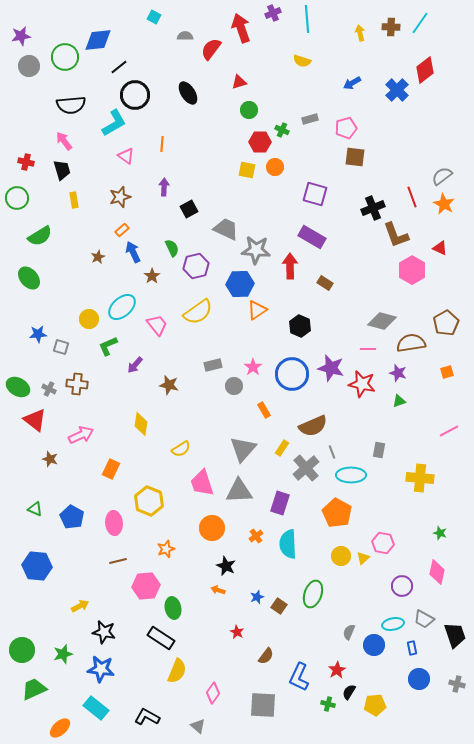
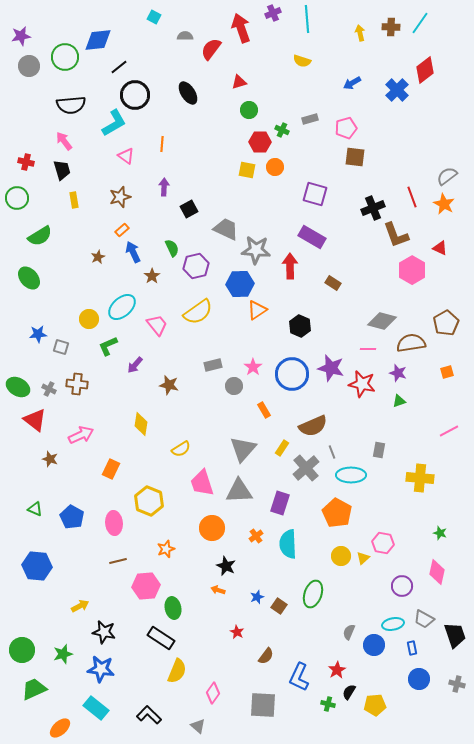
gray semicircle at (442, 176): moved 5 px right
brown rectangle at (325, 283): moved 8 px right
black L-shape at (147, 717): moved 2 px right, 2 px up; rotated 15 degrees clockwise
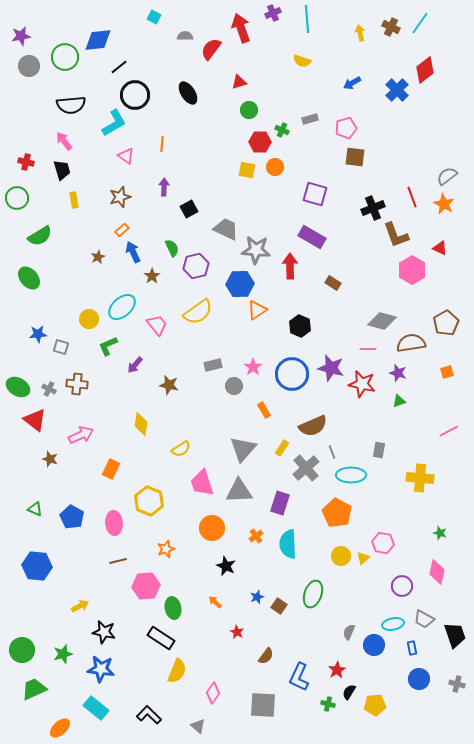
brown cross at (391, 27): rotated 24 degrees clockwise
orange arrow at (218, 590): moved 3 px left, 12 px down; rotated 24 degrees clockwise
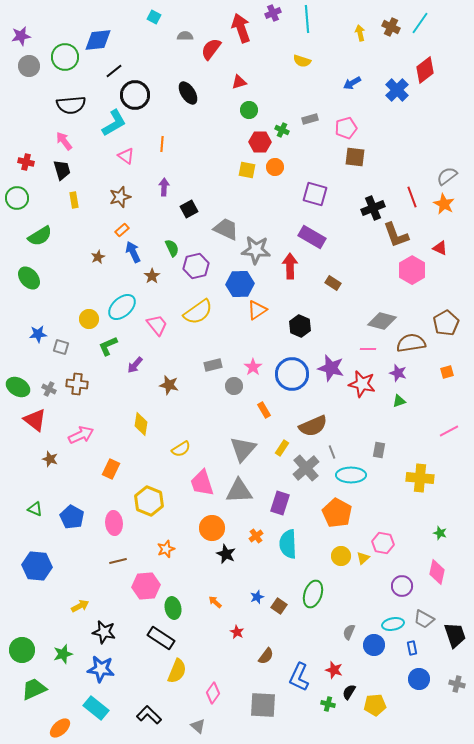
black line at (119, 67): moved 5 px left, 4 px down
black star at (226, 566): moved 12 px up
red star at (337, 670): moved 3 px left; rotated 24 degrees counterclockwise
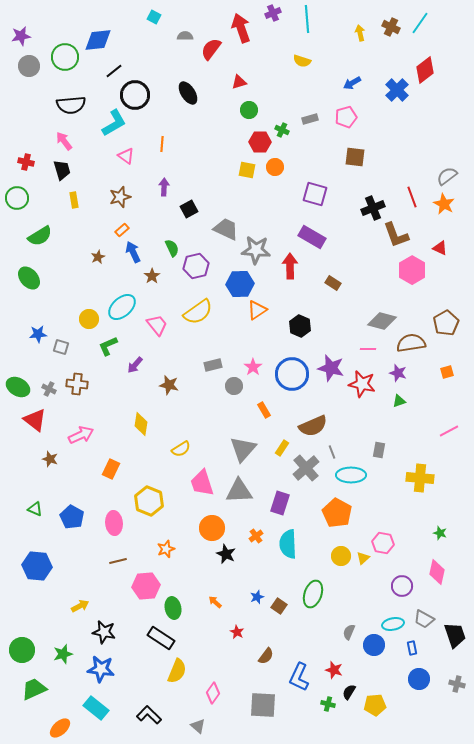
pink pentagon at (346, 128): moved 11 px up
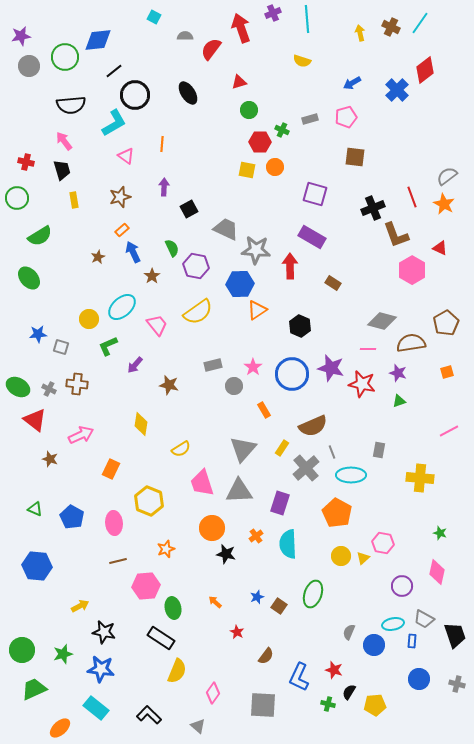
purple hexagon at (196, 266): rotated 25 degrees clockwise
black star at (226, 554): rotated 12 degrees counterclockwise
blue rectangle at (412, 648): moved 7 px up; rotated 16 degrees clockwise
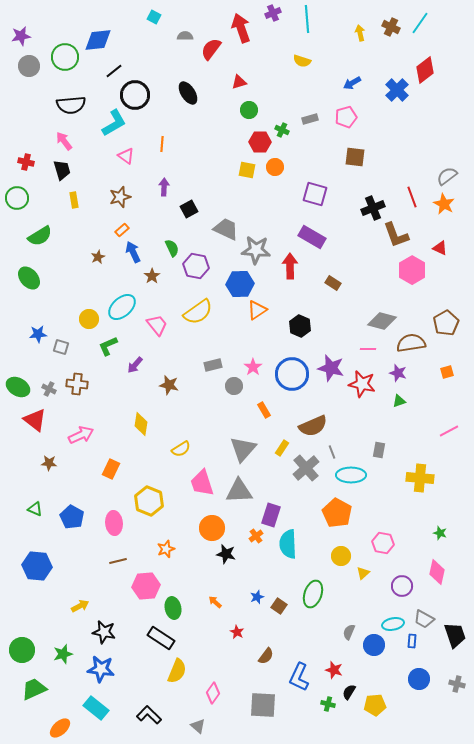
brown star at (50, 459): moved 1 px left, 4 px down; rotated 14 degrees counterclockwise
purple rectangle at (280, 503): moved 9 px left, 12 px down
yellow triangle at (363, 558): moved 15 px down
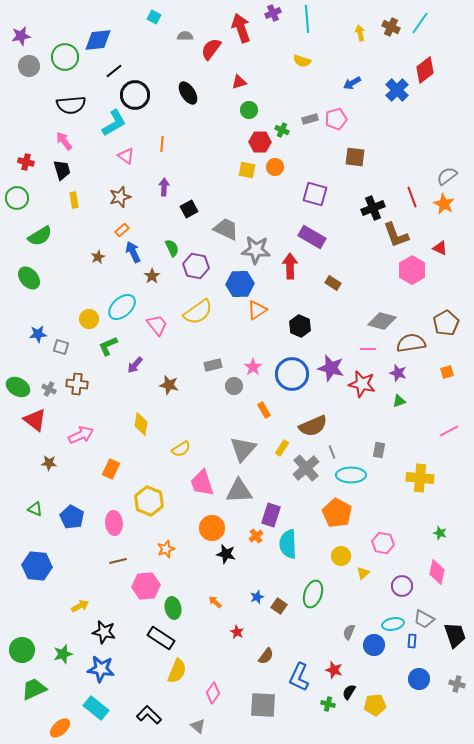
pink pentagon at (346, 117): moved 10 px left, 2 px down
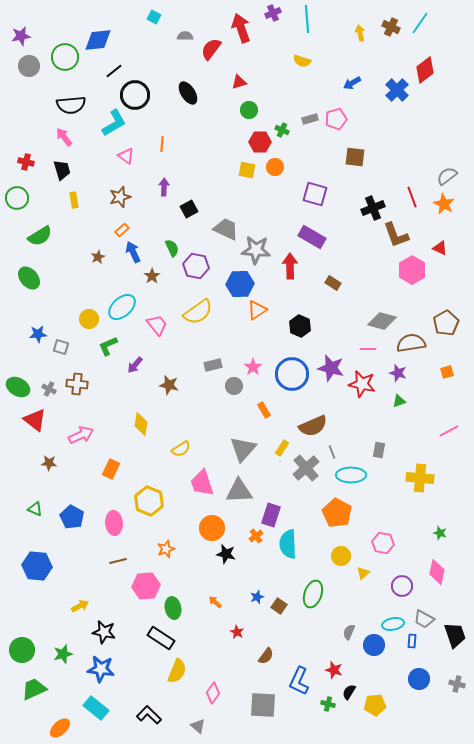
pink arrow at (64, 141): moved 4 px up
blue L-shape at (299, 677): moved 4 px down
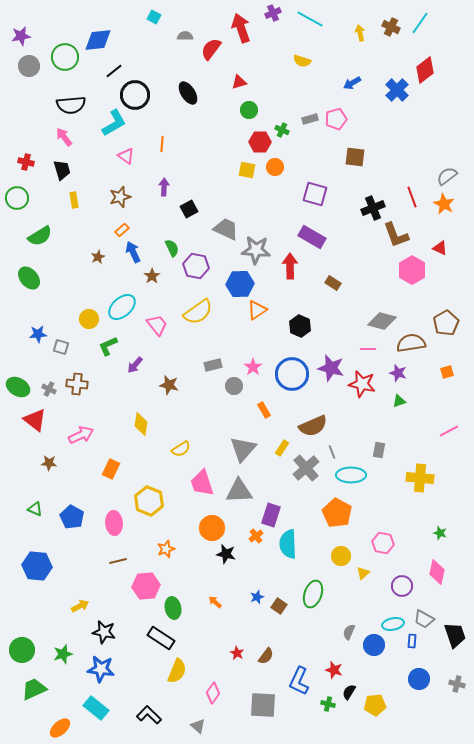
cyan line at (307, 19): moved 3 px right; rotated 56 degrees counterclockwise
red star at (237, 632): moved 21 px down
